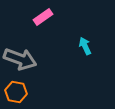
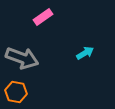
cyan arrow: moved 7 px down; rotated 84 degrees clockwise
gray arrow: moved 2 px right, 1 px up
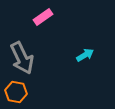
cyan arrow: moved 2 px down
gray arrow: rotated 44 degrees clockwise
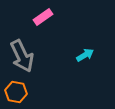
gray arrow: moved 2 px up
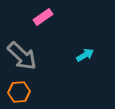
gray arrow: rotated 20 degrees counterclockwise
orange hexagon: moved 3 px right; rotated 15 degrees counterclockwise
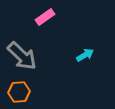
pink rectangle: moved 2 px right
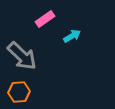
pink rectangle: moved 2 px down
cyan arrow: moved 13 px left, 19 px up
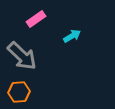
pink rectangle: moved 9 px left
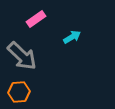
cyan arrow: moved 1 px down
